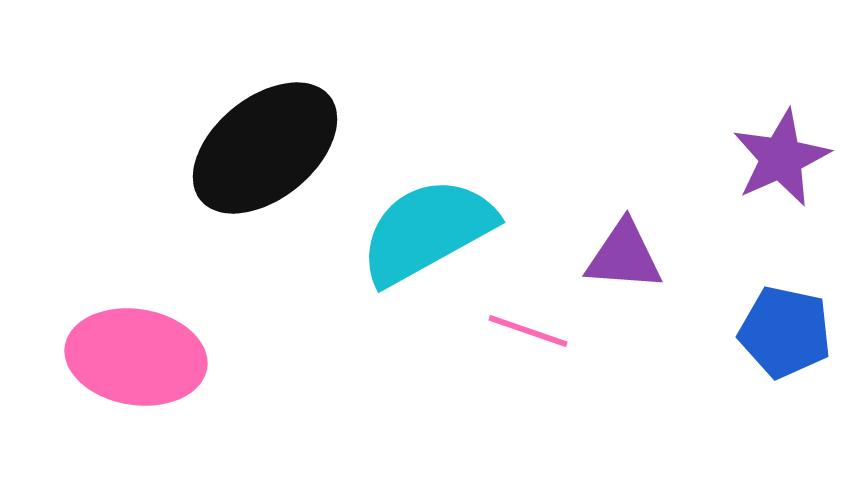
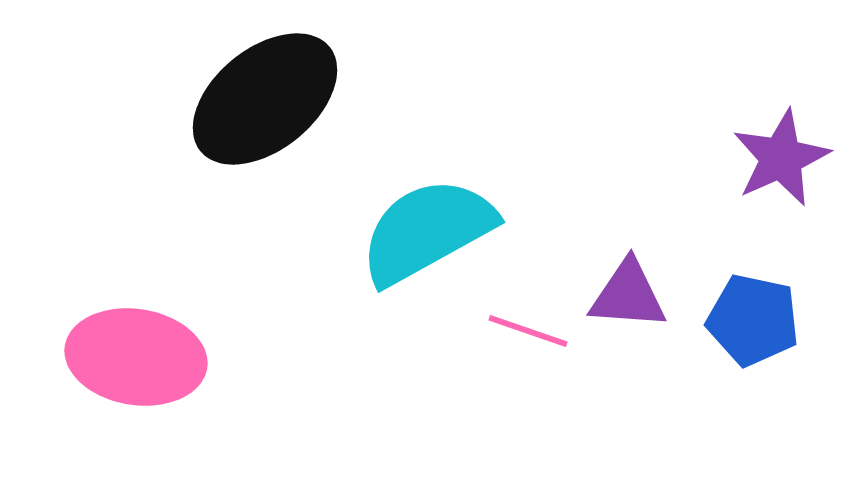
black ellipse: moved 49 px up
purple triangle: moved 4 px right, 39 px down
blue pentagon: moved 32 px left, 12 px up
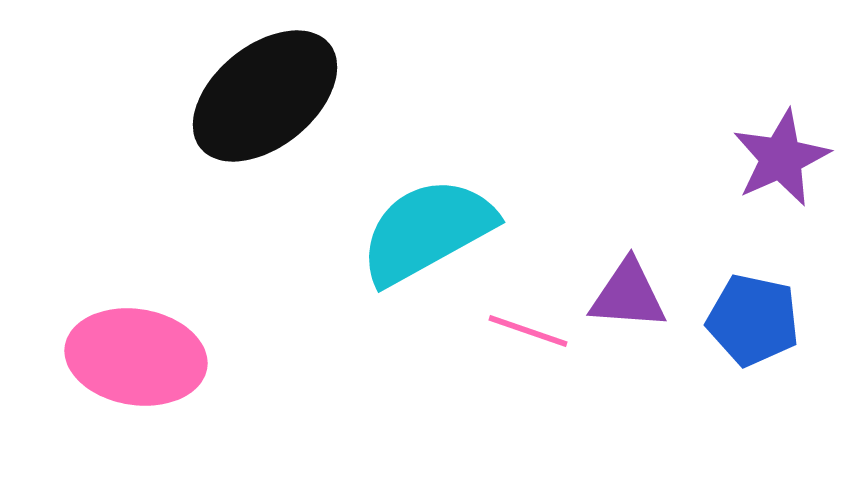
black ellipse: moved 3 px up
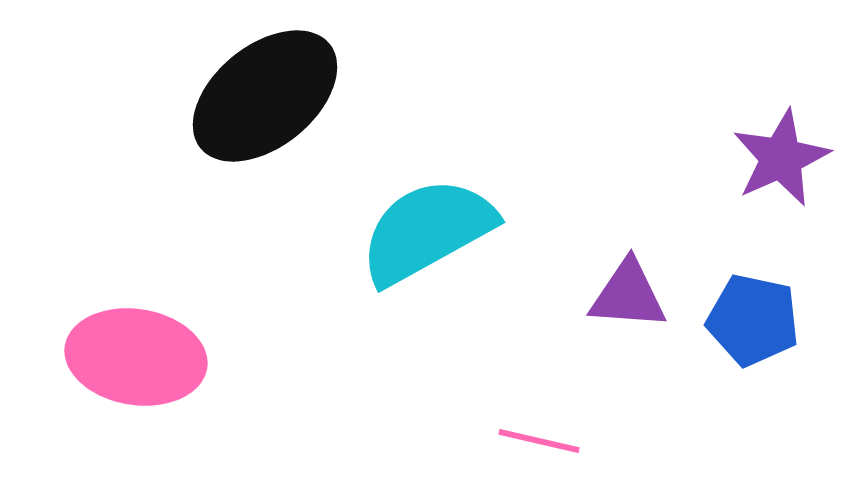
pink line: moved 11 px right, 110 px down; rotated 6 degrees counterclockwise
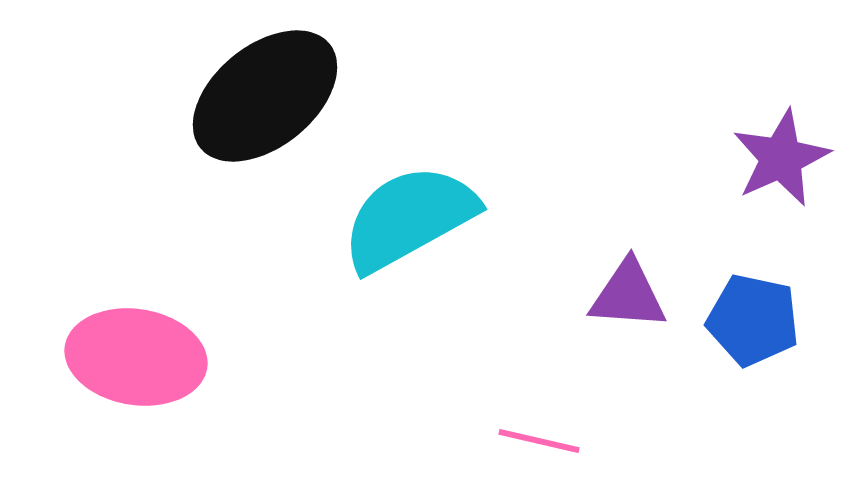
cyan semicircle: moved 18 px left, 13 px up
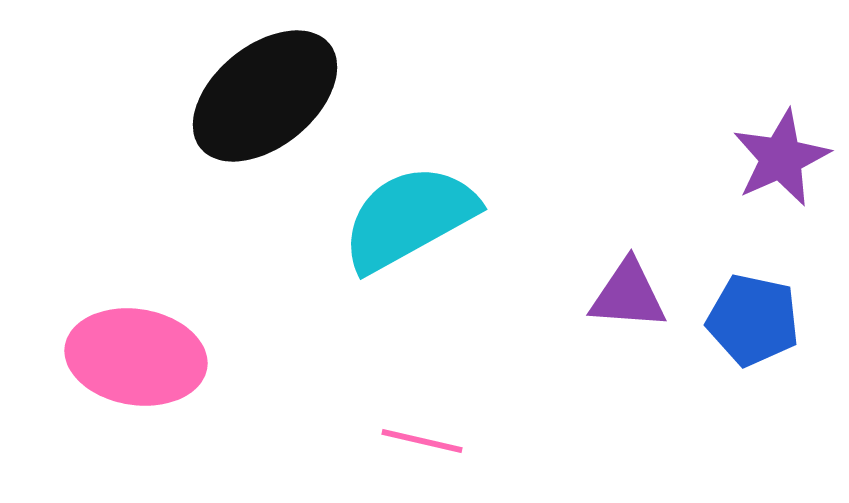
pink line: moved 117 px left
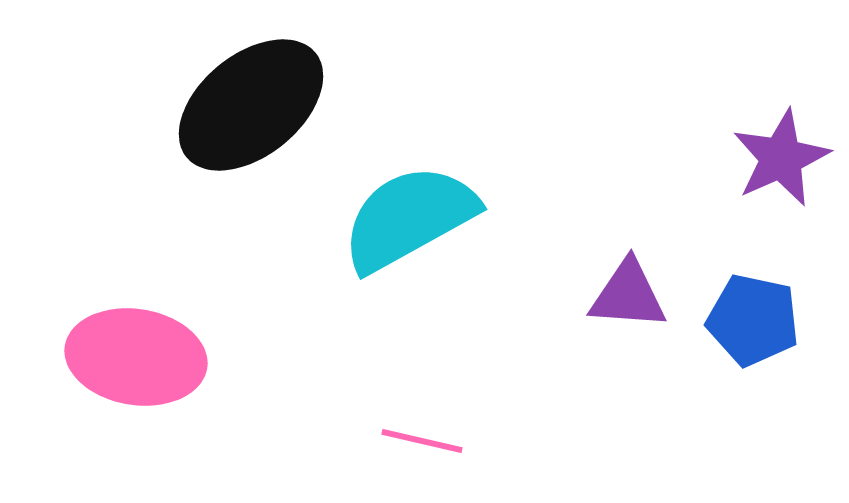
black ellipse: moved 14 px left, 9 px down
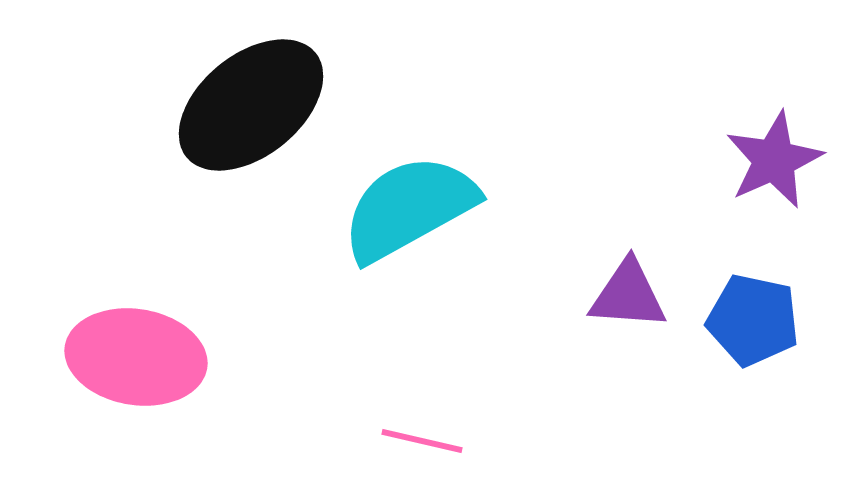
purple star: moved 7 px left, 2 px down
cyan semicircle: moved 10 px up
